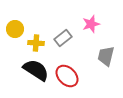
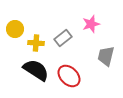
red ellipse: moved 2 px right
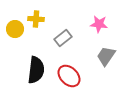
pink star: moved 8 px right; rotated 24 degrees clockwise
yellow cross: moved 24 px up
gray trapezoid: rotated 20 degrees clockwise
black semicircle: rotated 64 degrees clockwise
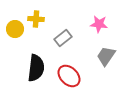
black semicircle: moved 2 px up
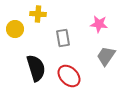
yellow cross: moved 2 px right, 5 px up
gray rectangle: rotated 60 degrees counterclockwise
black semicircle: rotated 24 degrees counterclockwise
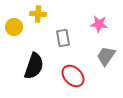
yellow circle: moved 1 px left, 2 px up
black semicircle: moved 2 px left, 2 px up; rotated 36 degrees clockwise
red ellipse: moved 4 px right
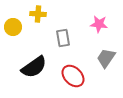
yellow circle: moved 1 px left
gray trapezoid: moved 2 px down
black semicircle: moved 1 px down; rotated 36 degrees clockwise
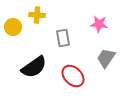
yellow cross: moved 1 px left, 1 px down
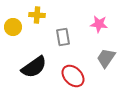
gray rectangle: moved 1 px up
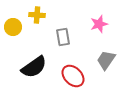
pink star: rotated 24 degrees counterclockwise
gray trapezoid: moved 2 px down
